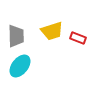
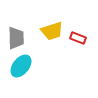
gray trapezoid: moved 2 px down
cyan ellipse: moved 1 px right
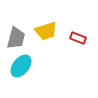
yellow trapezoid: moved 6 px left
gray trapezoid: rotated 15 degrees clockwise
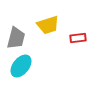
yellow trapezoid: moved 2 px right, 6 px up
red rectangle: rotated 28 degrees counterclockwise
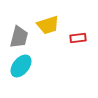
gray trapezoid: moved 3 px right, 1 px up
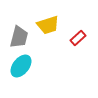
red rectangle: rotated 35 degrees counterclockwise
